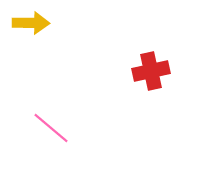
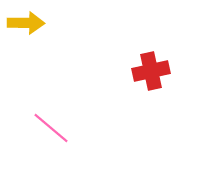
yellow arrow: moved 5 px left
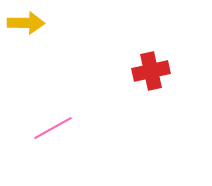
pink line: moved 2 px right; rotated 69 degrees counterclockwise
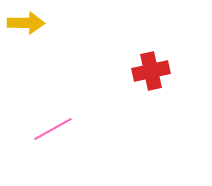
pink line: moved 1 px down
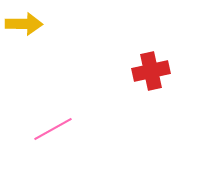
yellow arrow: moved 2 px left, 1 px down
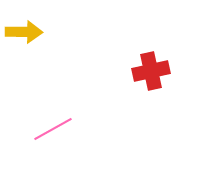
yellow arrow: moved 8 px down
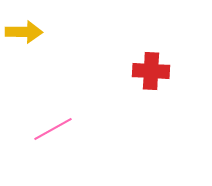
red cross: rotated 15 degrees clockwise
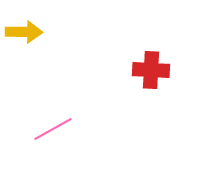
red cross: moved 1 px up
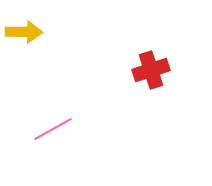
red cross: rotated 21 degrees counterclockwise
